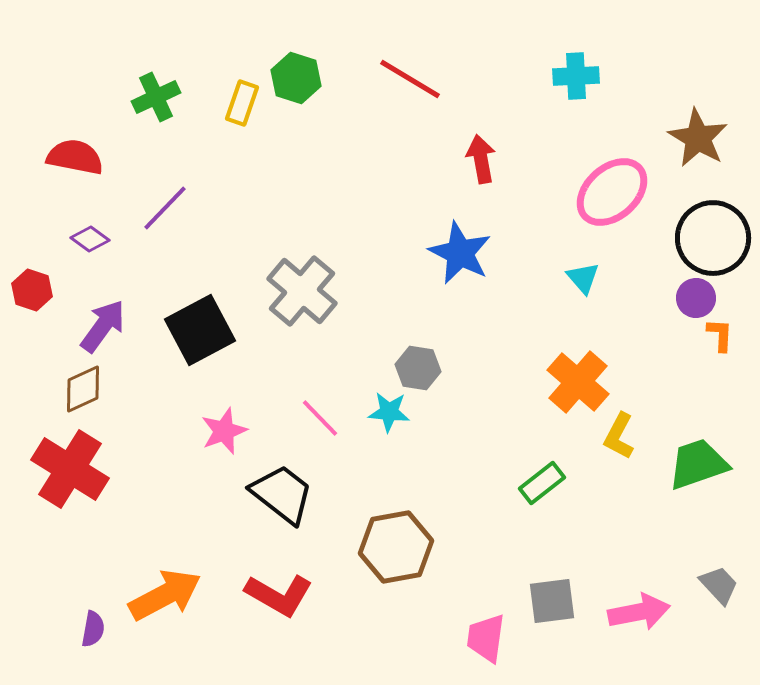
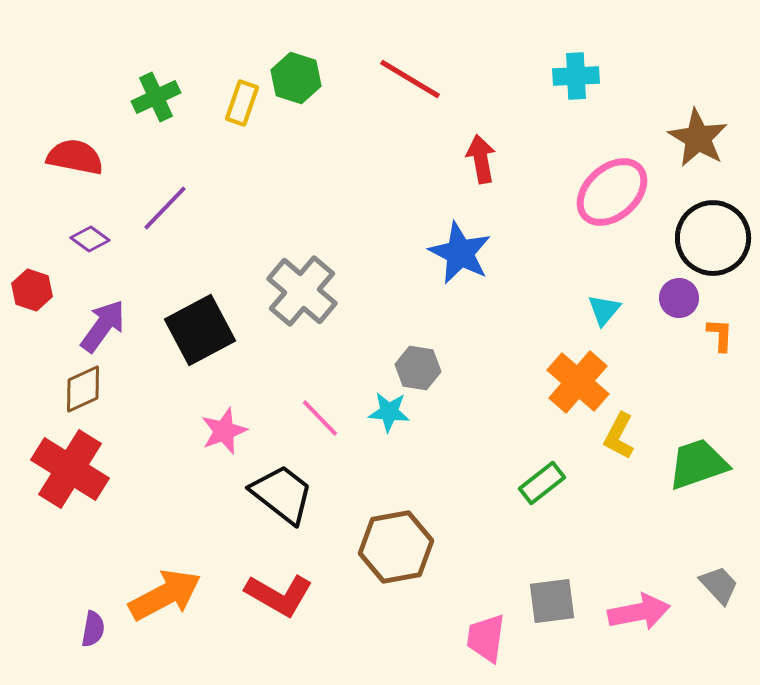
cyan triangle: moved 21 px right, 32 px down; rotated 21 degrees clockwise
purple circle: moved 17 px left
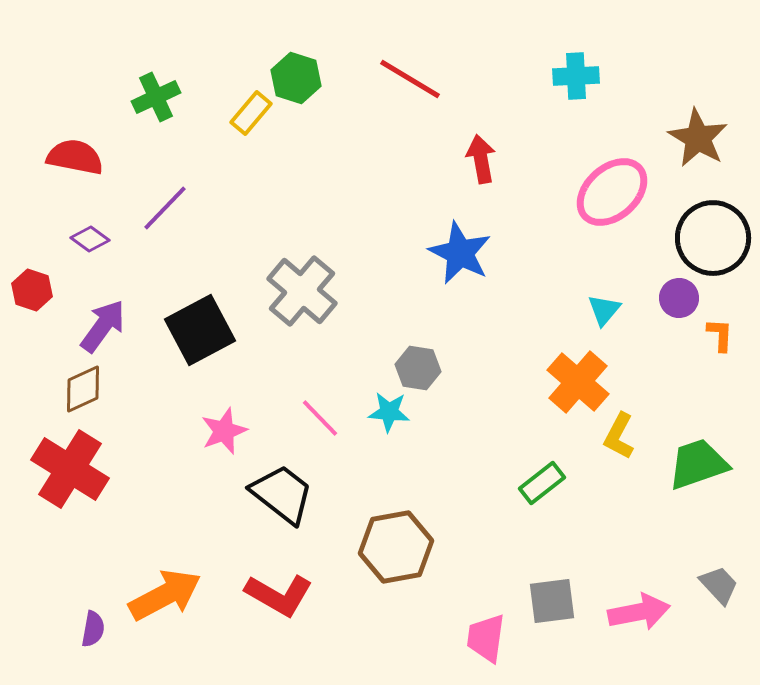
yellow rectangle: moved 9 px right, 10 px down; rotated 21 degrees clockwise
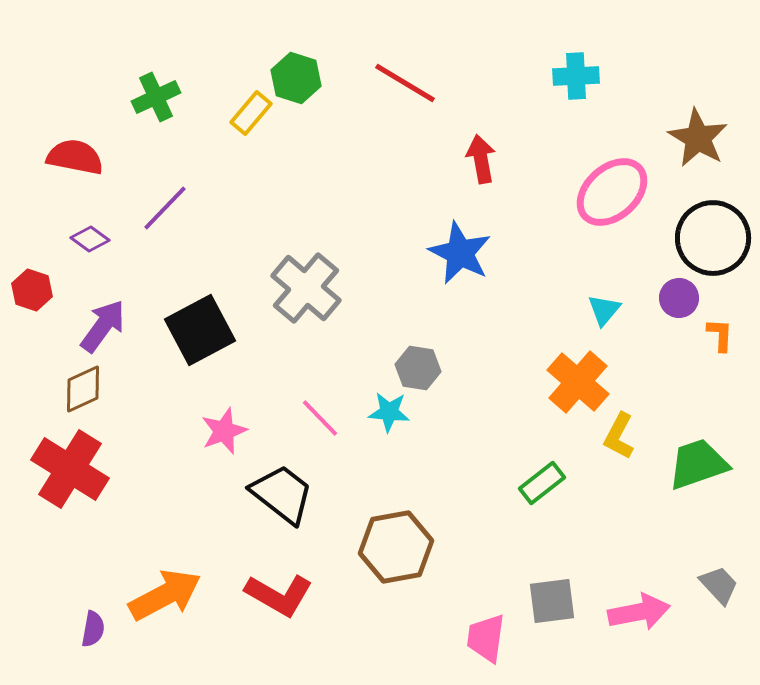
red line: moved 5 px left, 4 px down
gray cross: moved 4 px right, 3 px up
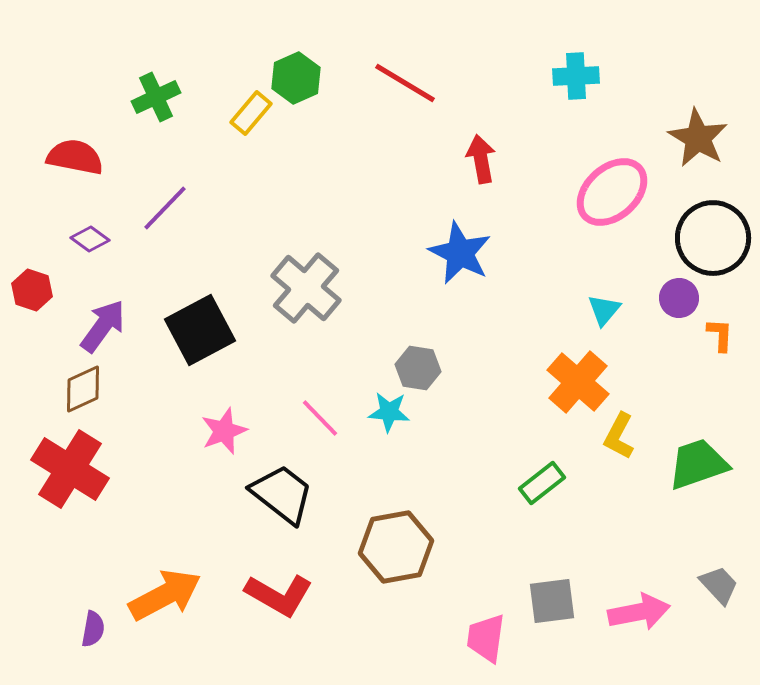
green hexagon: rotated 18 degrees clockwise
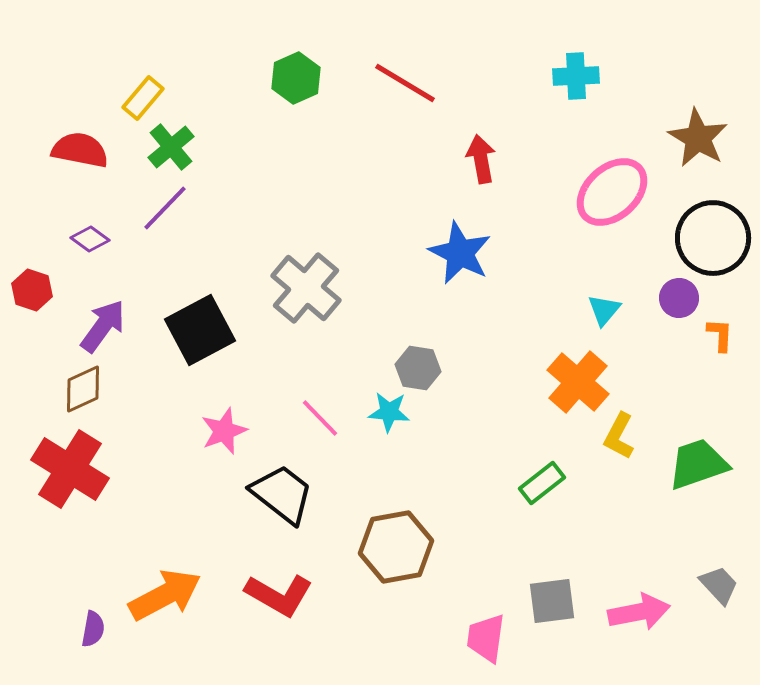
green cross: moved 15 px right, 50 px down; rotated 15 degrees counterclockwise
yellow rectangle: moved 108 px left, 15 px up
red semicircle: moved 5 px right, 7 px up
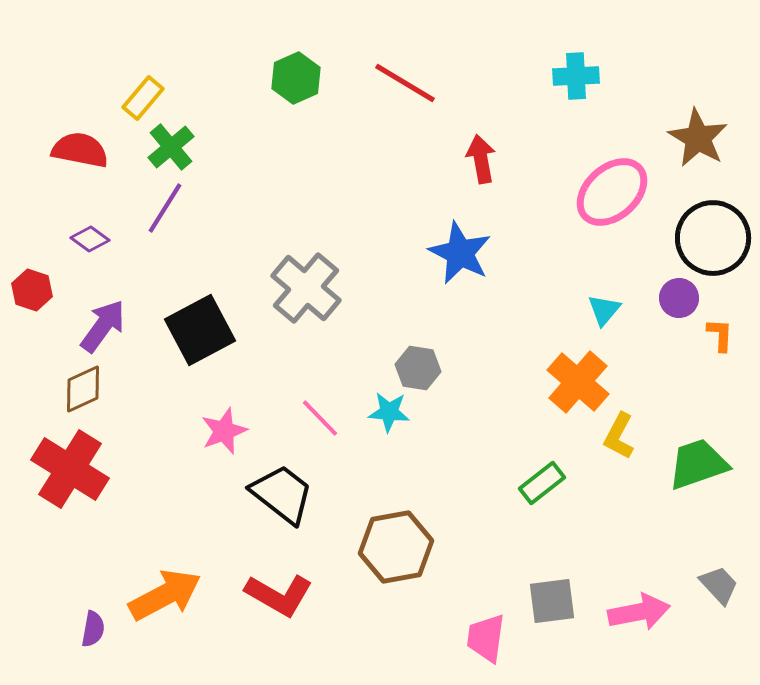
purple line: rotated 12 degrees counterclockwise
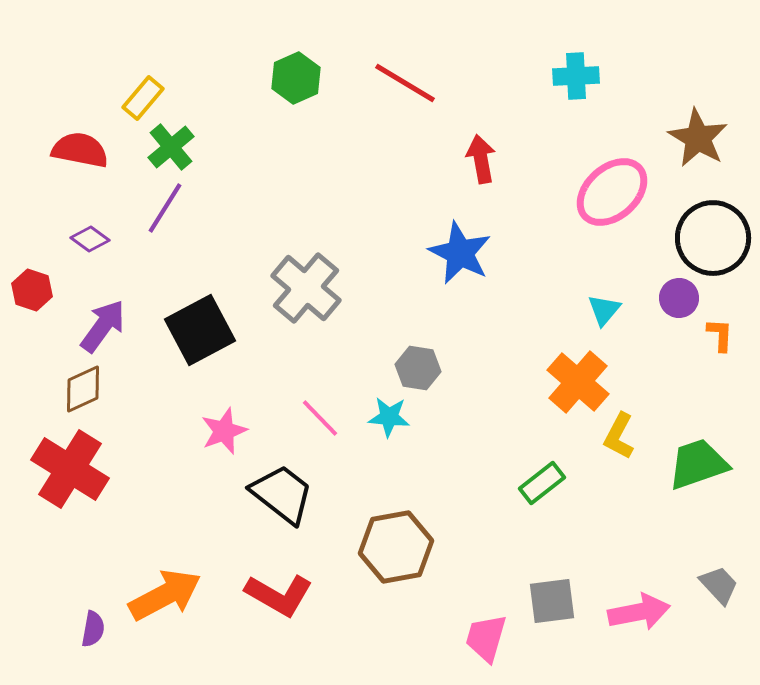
cyan star: moved 5 px down
pink trapezoid: rotated 8 degrees clockwise
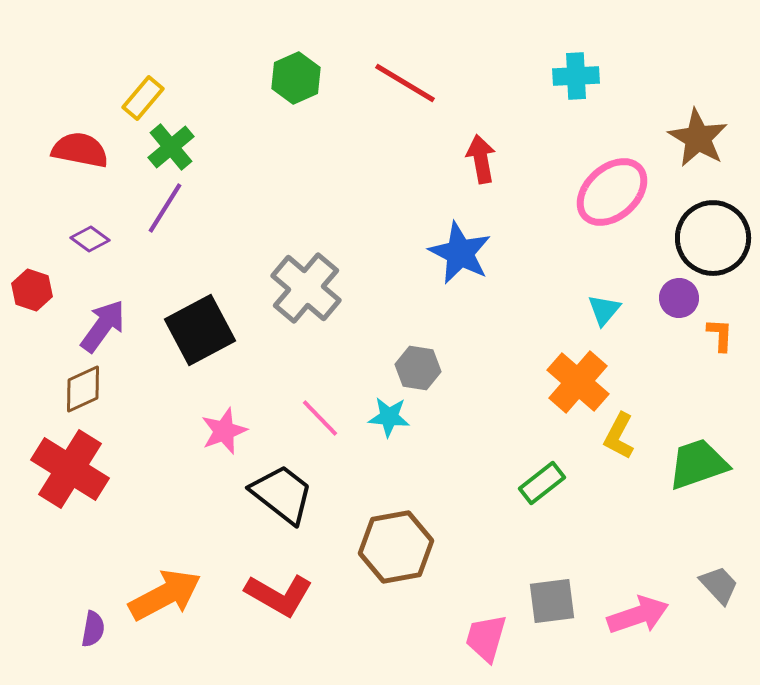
pink arrow: moved 1 px left, 3 px down; rotated 8 degrees counterclockwise
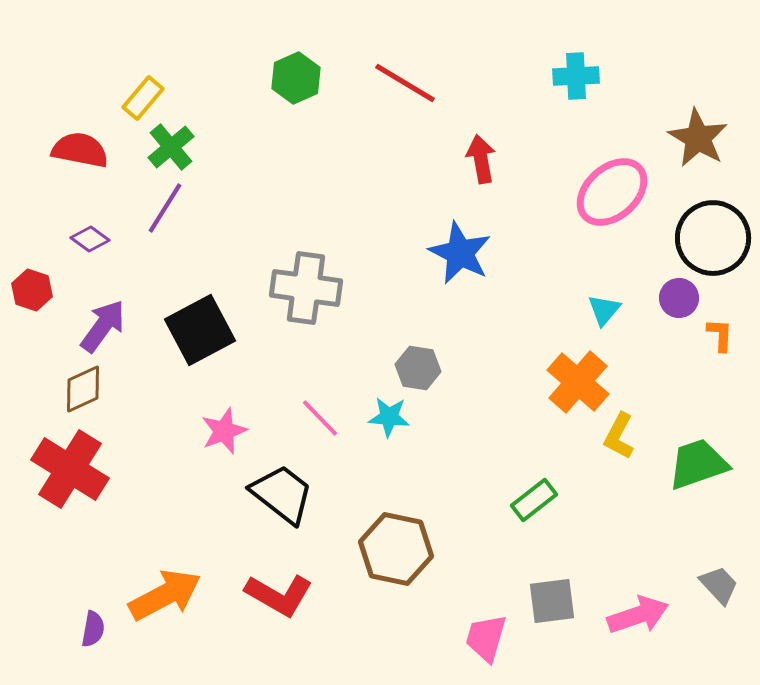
gray cross: rotated 32 degrees counterclockwise
green rectangle: moved 8 px left, 17 px down
brown hexagon: moved 2 px down; rotated 22 degrees clockwise
